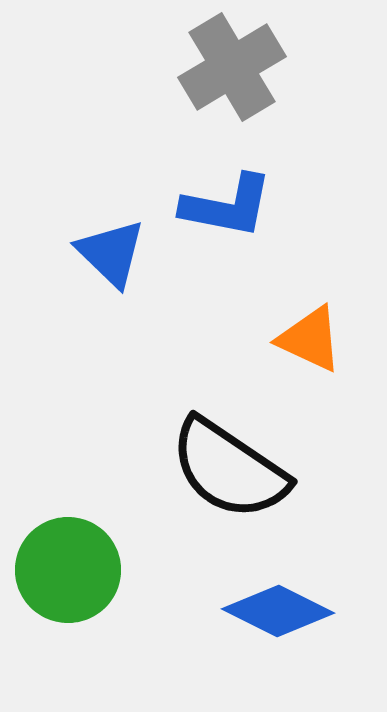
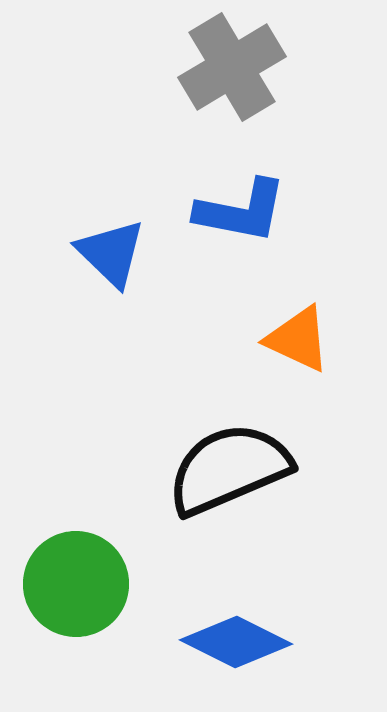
blue L-shape: moved 14 px right, 5 px down
orange triangle: moved 12 px left
black semicircle: rotated 123 degrees clockwise
green circle: moved 8 px right, 14 px down
blue diamond: moved 42 px left, 31 px down
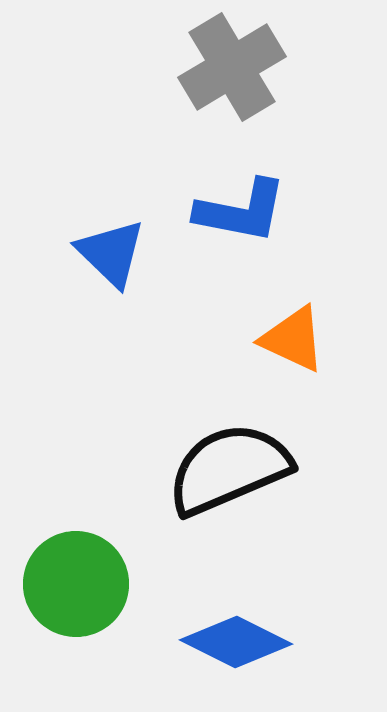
orange triangle: moved 5 px left
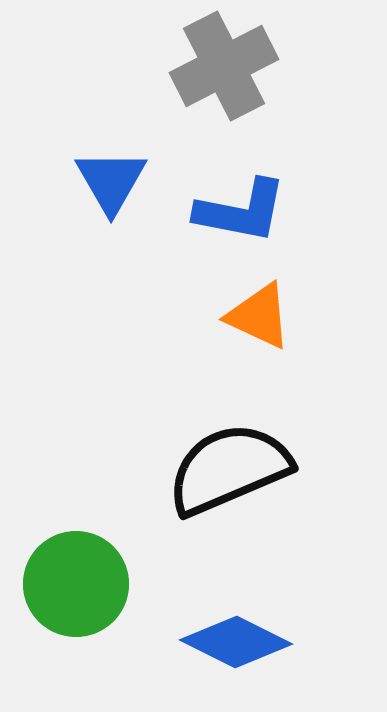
gray cross: moved 8 px left, 1 px up; rotated 4 degrees clockwise
blue triangle: moved 72 px up; rotated 16 degrees clockwise
orange triangle: moved 34 px left, 23 px up
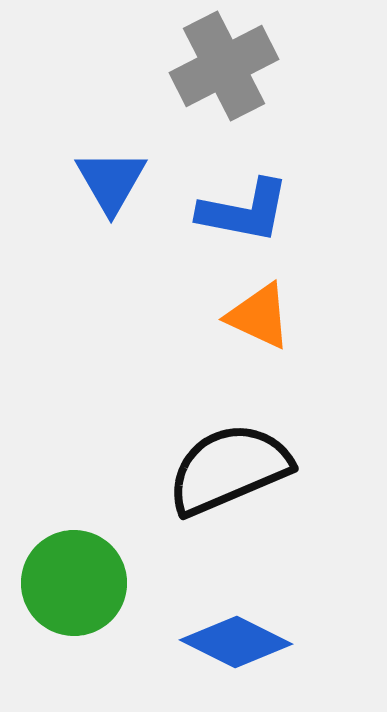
blue L-shape: moved 3 px right
green circle: moved 2 px left, 1 px up
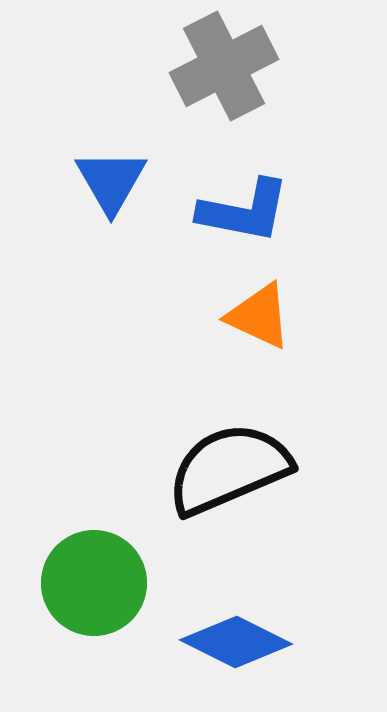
green circle: moved 20 px right
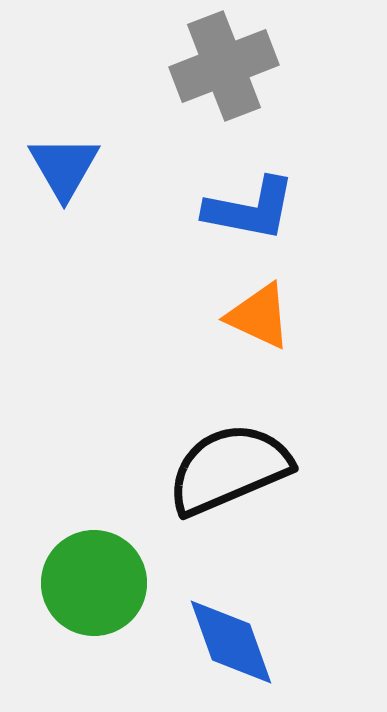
gray cross: rotated 6 degrees clockwise
blue triangle: moved 47 px left, 14 px up
blue L-shape: moved 6 px right, 2 px up
blue diamond: moved 5 px left; rotated 44 degrees clockwise
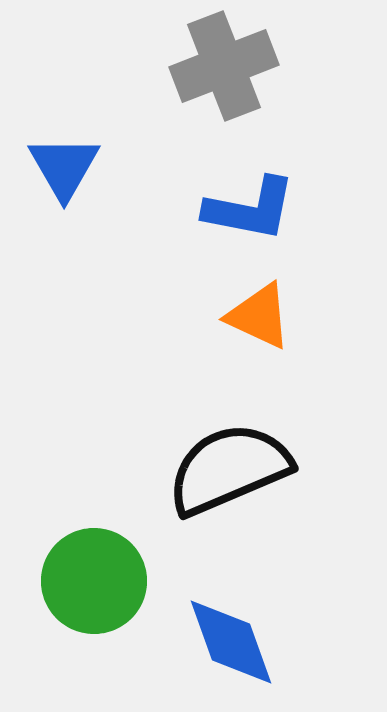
green circle: moved 2 px up
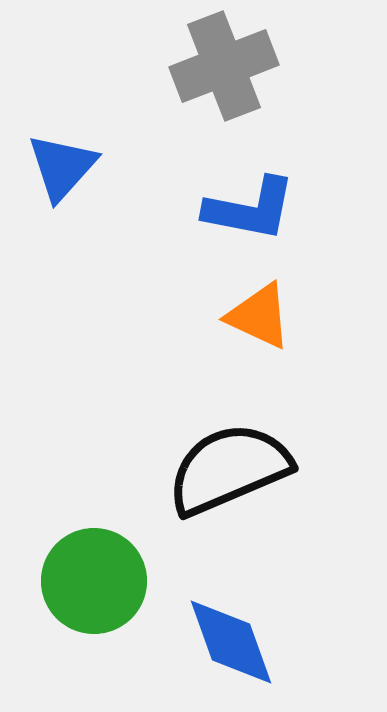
blue triangle: moved 2 px left; rotated 12 degrees clockwise
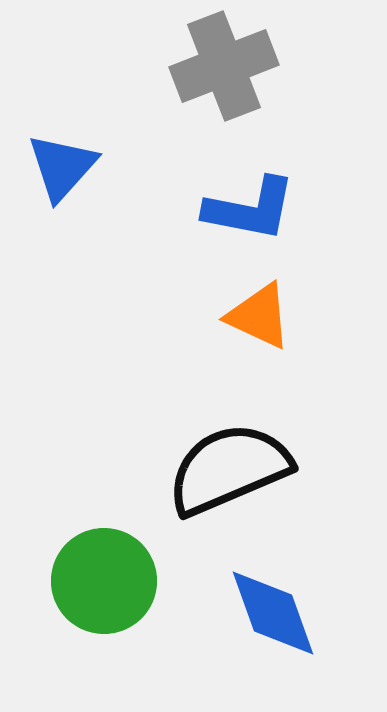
green circle: moved 10 px right
blue diamond: moved 42 px right, 29 px up
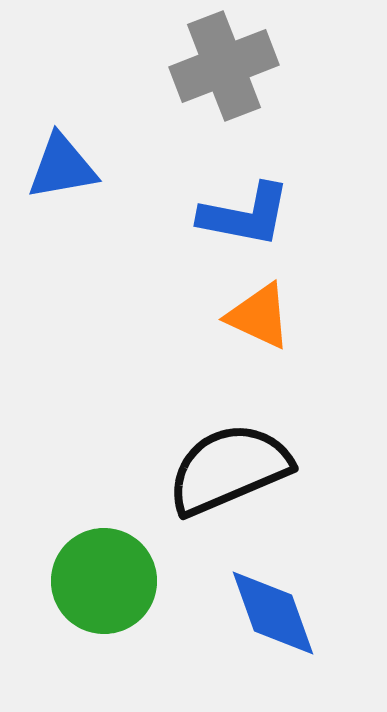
blue triangle: rotated 38 degrees clockwise
blue L-shape: moved 5 px left, 6 px down
